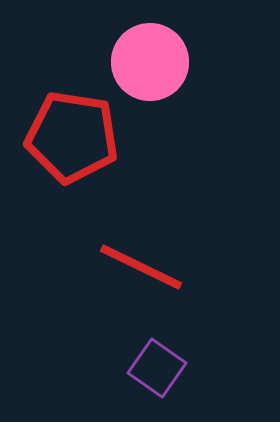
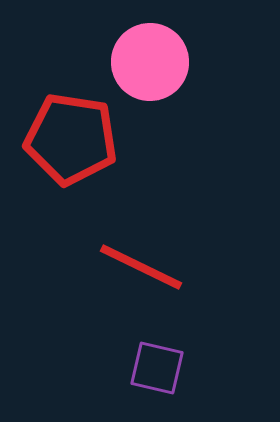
red pentagon: moved 1 px left, 2 px down
purple square: rotated 22 degrees counterclockwise
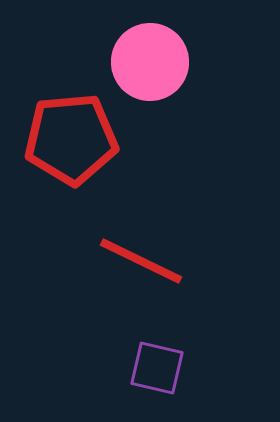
red pentagon: rotated 14 degrees counterclockwise
red line: moved 6 px up
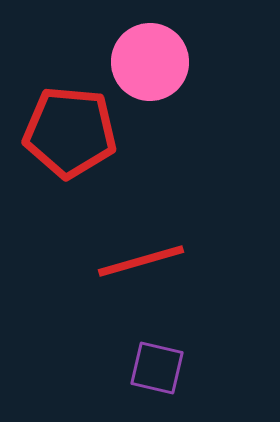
red pentagon: moved 1 px left, 7 px up; rotated 10 degrees clockwise
red line: rotated 42 degrees counterclockwise
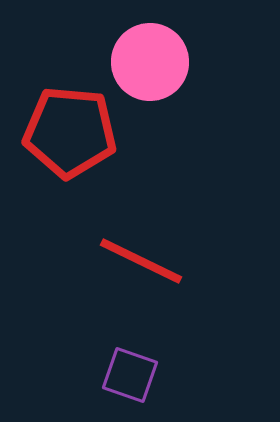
red line: rotated 42 degrees clockwise
purple square: moved 27 px left, 7 px down; rotated 6 degrees clockwise
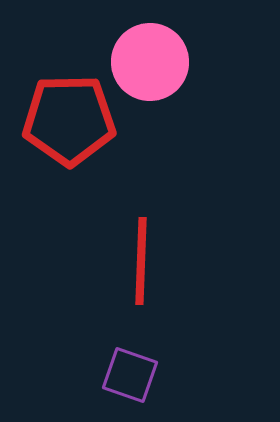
red pentagon: moved 1 px left, 12 px up; rotated 6 degrees counterclockwise
red line: rotated 66 degrees clockwise
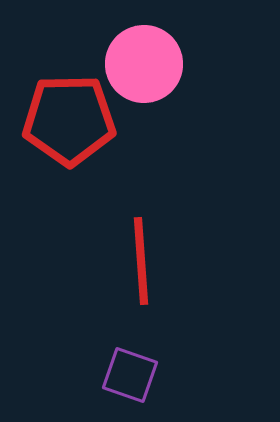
pink circle: moved 6 px left, 2 px down
red line: rotated 6 degrees counterclockwise
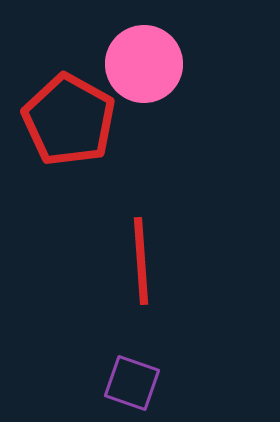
red pentagon: rotated 30 degrees clockwise
purple square: moved 2 px right, 8 px down
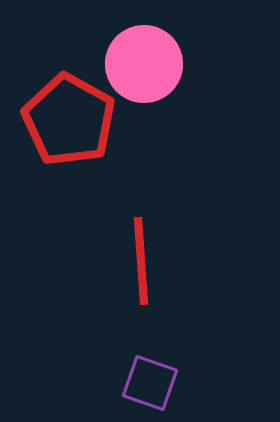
purple square: moved 18 px right
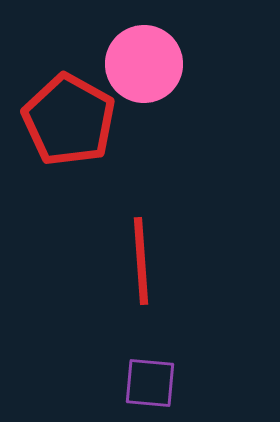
purple square: rotated 14 degrees counterclockwise
